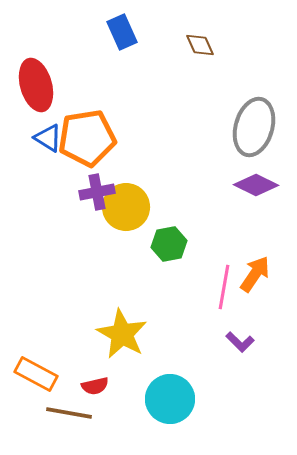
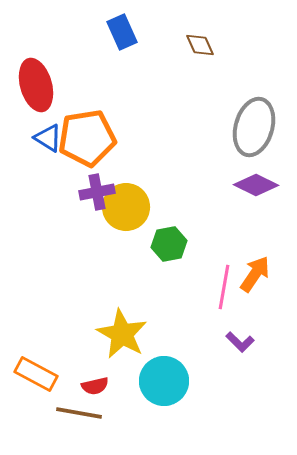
cyan circle: moved 6 px left, 18 px up
brown line: moved 10 px right
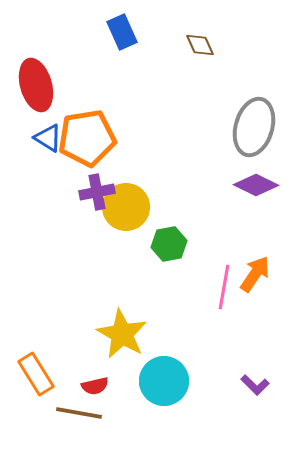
purple L-shape: moved 15 px right, 43 px down
orange rectangle: rotated 30 degrees clockwise
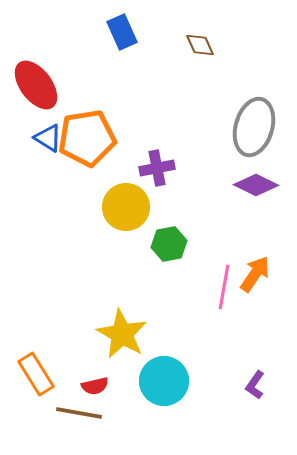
red ellipse: rotated 21 degrees counterclockwise
purple cross: moved 60 px right, 24 px up
purple L-shape: rotated 80 degrees clockwise
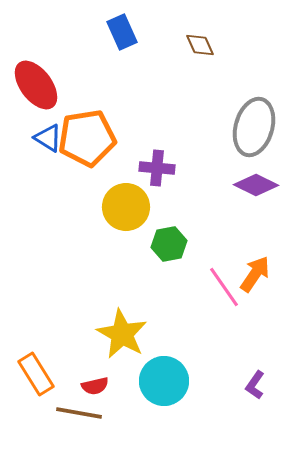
purple cross: rotated 16 degrees clockwise
pink line: rotated 45 degrees counterclockwise
